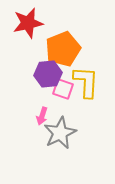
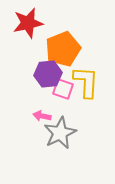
pink arrow: rotated 84 degrees clockwise
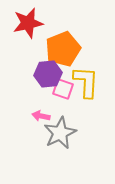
pink arrow: moved 1 px left
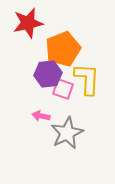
yellow L-shape: moved 1 px right, 3 px up
gray star: moved 7 px right
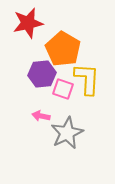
orange pentagon: rotated 20 degrees counterclockwise
purple hexagon: moved 6 px left
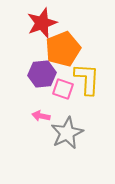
red star: moved 14 px right; rotated 8 degrees counterclockwise
orange pentagon: rotated 20 degrees clockwise
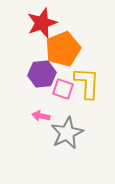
yellow L-shape: moved 4 px down
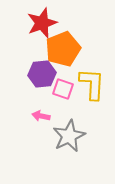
yellow L-shape: moved 5 px right, 1 px down
gray star: moved 2 px right, 3 px down
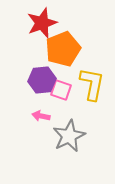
purple hexagon: moved 6 px down
yellow L-shape: rotated 8 degrees clockwise
pink square: moved 2 px left, 1 px down
